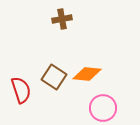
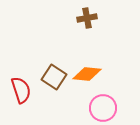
brown cross: moved 25 px right, 1 px up
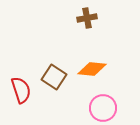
orange diamond: moved 5 px right, 5 px up
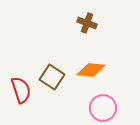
brown cross: moved 5 px down; rotated 30 degrees clockwise
orange diamond: moved 1 px left, 1 px down
brown square: moved 2 px left
